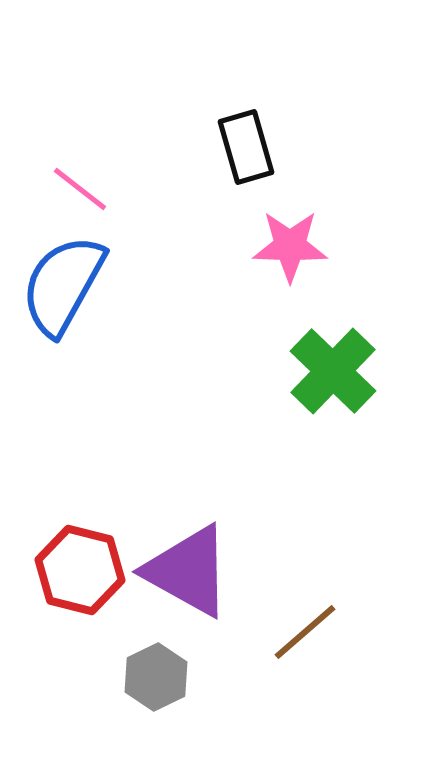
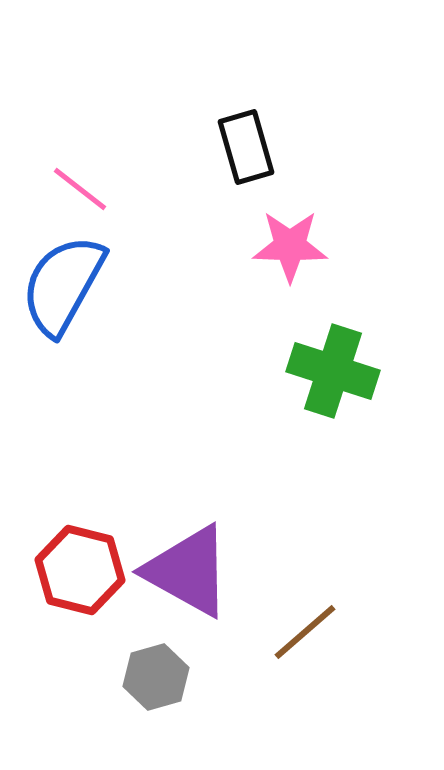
green cross: rotated 26 degrees counterclockwise
gray hexagon: rotated 10 degrees clockwise
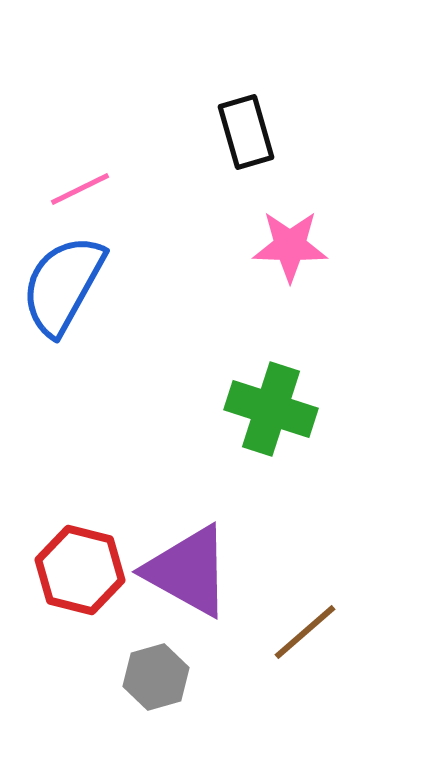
black rectangle: moved 15 px up
pink line: rotated 64 degrees counterclockwise
green cross: moved 62 px left, 38 px down
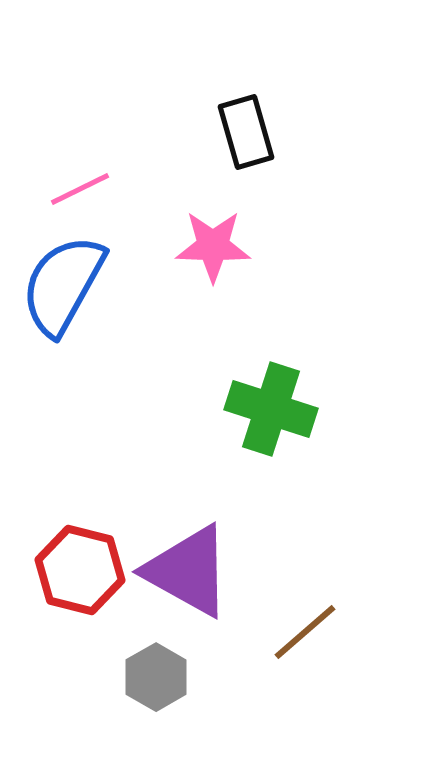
pink star: moved 77 px left
gray hexagon: rotated 14 degrees counterclockwise
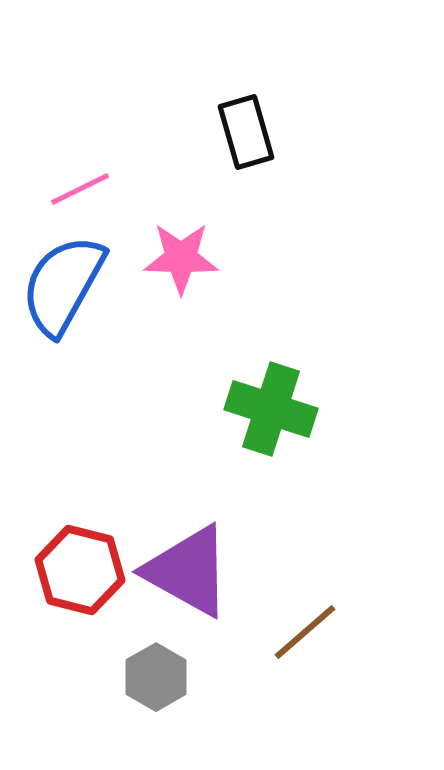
pink star: moved 32 px left, 12 px down
